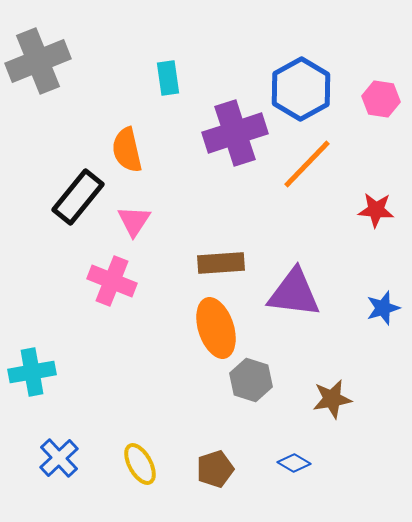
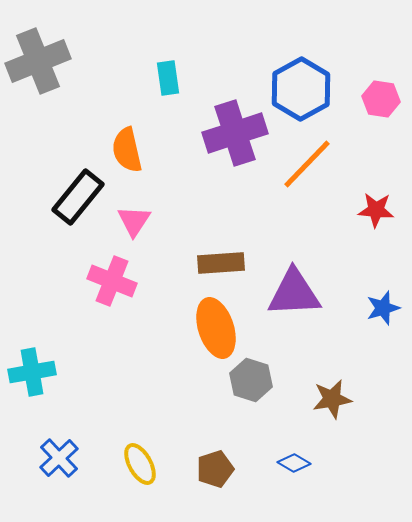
purple triangle: rotated 10 degrees counterclockwise
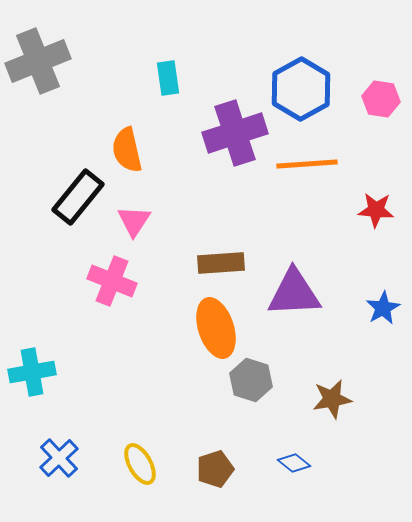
orange line: rotated 42 degrees clockwise
blue star: rotated 12 degrees counterclockwise
blue diamond: rotated 8 degrees clockwise
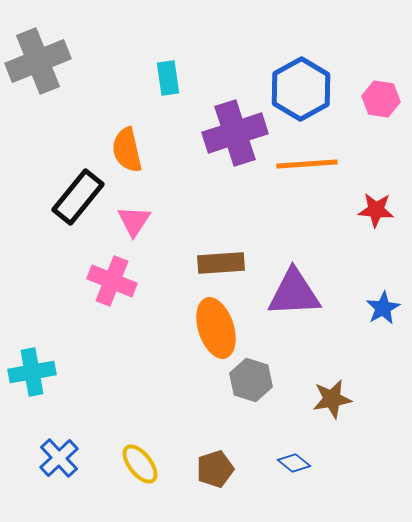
yellow ellipse: rotated 9 degrees counterclockwise
